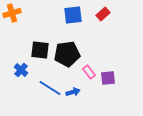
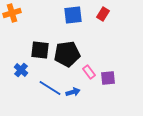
red rectangle: rotated 16 degrees counterclockwise
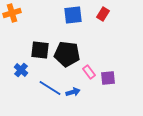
black pentagon: rotated 15 degrees clockwise
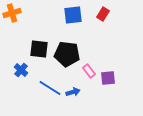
black square: moved 1 px left, 1 px up
pink rectangle: moved 1 px up
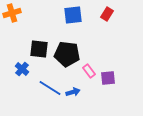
red rectangle: moved 4 px right
blue cross: moved 1 px right, 1 px up
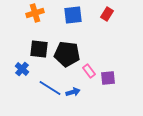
orange cross: moved 23 px right
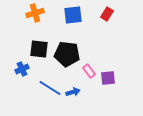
blue cross: rotated 24 degrees clockwise
